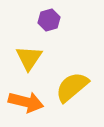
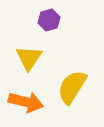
yellow semicircle: rotated 18 degrees counterclockwise
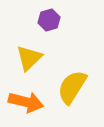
yellow triangle: rotated 12 degrees clockwise
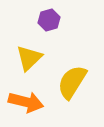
yellow semicircle: moved 5 px up
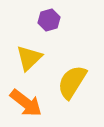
orange arrow: moved 1 px down; rotated 24 degrees clockwise
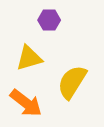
purple hexagon: rotated 15 degrees clockwise
yellow triangle: rotated 28 degrees clockwise
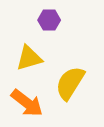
yellow semicircle: moved 2 px left, 1 px down
orange arrow: moved 1 px right
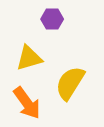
purple hexagon: moved 3 px right, 1 px up
orange arrow: rotated 16 degrees clockwise
